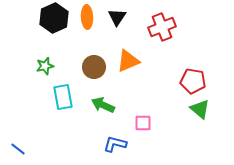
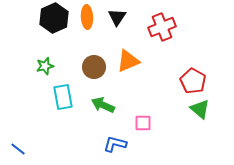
red pentagon: rotated 20 degrees clockwise
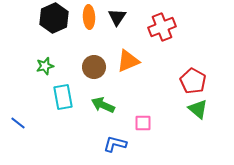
orange ellipse: moved 2 px right
green triangle: moved 2 px left
blue line: moved 26 px up
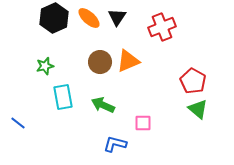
orange ellipse: moved 1 px down; rotated 45 degrees counterclockwise
brown circle: moved 6 px right, 5 px up
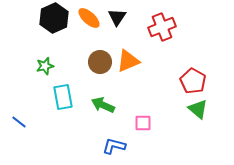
blue line: moved 1 px right, 1 px up
blue L-shape: moved 1 px left, 2 px down
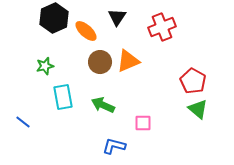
orange ellipse: moved 3 px left, 13 px down
blue line: moved 4 px right
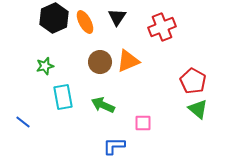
orange ellipse: moved 1 px left, 9 px up; rotated 20 degrees clockwise
blue L-shape: rotated 15 degrees counterclockwise
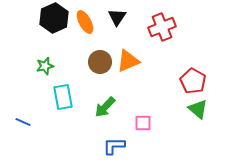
green arrow: moved 2 px right, 2 px down; rotated 70 degrees counterclockwise
blue line: rotated 14 degrees counterclockwise
